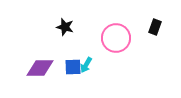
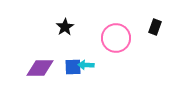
black star: rotated 24 degrees clockwise
cyan arrow: rotated 63 degrees clockwise
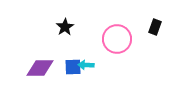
pink circle: moved 1 px right, 1 px down
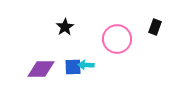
purple diamond: moved 1 px right, 1 px down
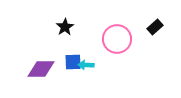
black rectangle: rotated 28 degrees clockwise
blue square: moved 5 px up
